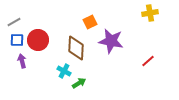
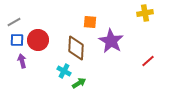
yellow cross: moved 5 px left
orange square: rotated 32 degrees clockwise
purple star: rotated 20 degrees clockwise
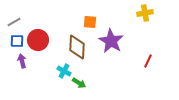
blue square: moved 1 px down
brown diamond: moved 1 px right, 1 px up
red line: rotated 24 degrees counterclockwise
green arrow: rotated 64 degrees clockwise
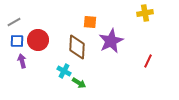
purple star: rotated 15 degrees clockwise
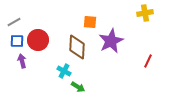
green arrow: moved 1 px left, 4 px down
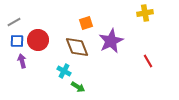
orange square: moved 4 px left, 1 px down; rotated 24 degrees counterclockwise
brown diamond: rotated 25 degrees counterclockwise
red line: rotated 56 degrees counterclockwise
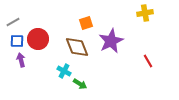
gray line: moved 1 px left
red circle: moved 1 px up
purple arrow: moved 1 px left, 1 px up
green arrow: moved 2 px right, 3 px up
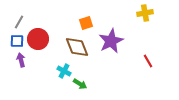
gray line: moved 6 px right; rotated 32 degrees counterclockwise
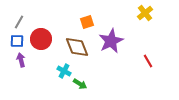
yellow cross: rotated 28 degrees counterclockwise
orange square: moved 1 px right, 1 px up
red circle: moved 3 px right
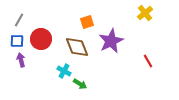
gray line: moved 2 px up
